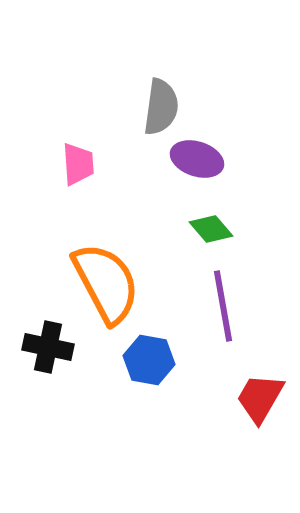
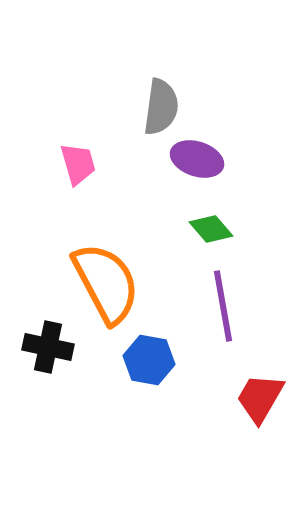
pink trapezoid: rotated 12 degrees counterclockwise
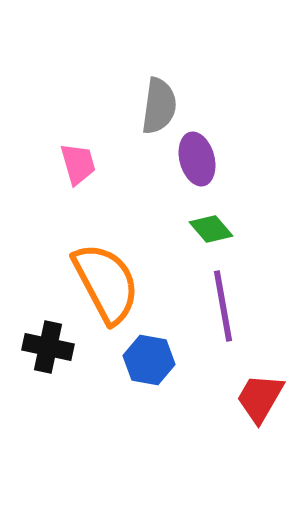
gray semicircle: moved 2 px left, 1 px up
purple ellipse: rotated 57 degrees clockwise
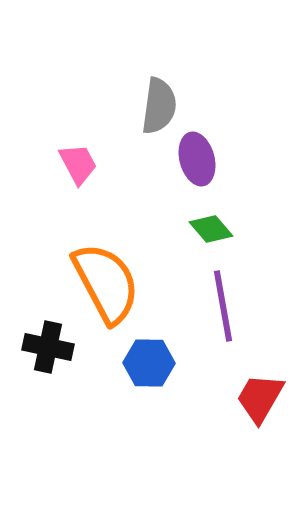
pink trapezoid: rotated 12 degrees counterclockwise
blue hexagon: moved 3 px down; rotated 9 degrees counterclockwise
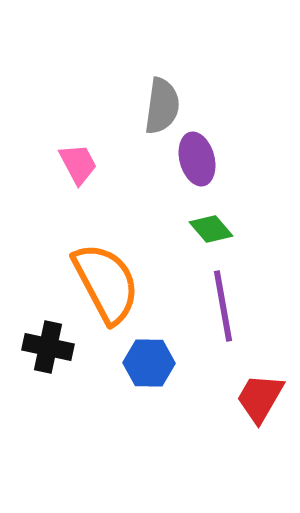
gray semicircle: moved 3 px right
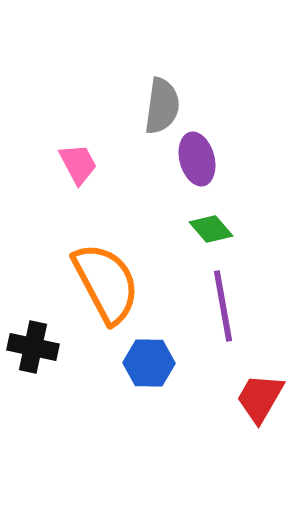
black cross: moved 15 px left
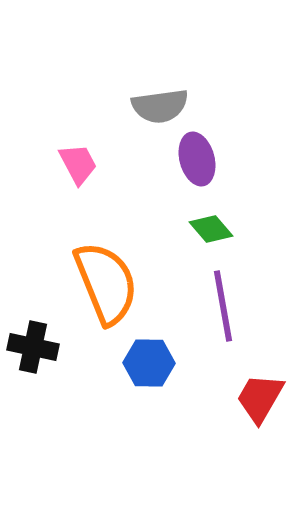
gray semicircle: moved 2 px left; rotated 74 degrees clockwise
orange semicircle: rotated 6 degrees clockwise
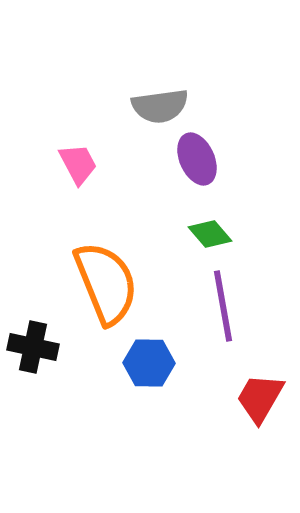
purple ellipse: rotated 9 degrees counterclockwise
green diamond: moved 1 px left, 5 px down
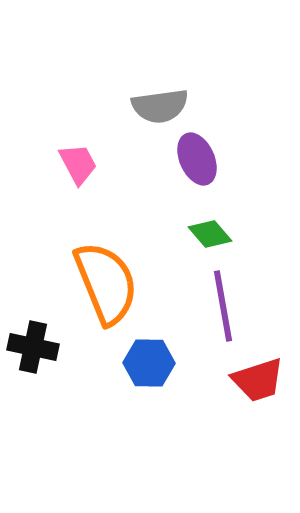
red trapezoid: moved 2 px left, 18 px up; rotated 138 degrees counterclockwise
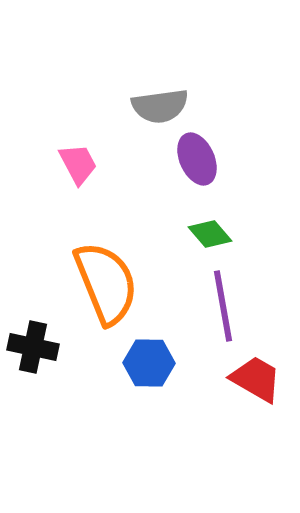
red trapezoid: moved 2 px left, 1 px up; rotated 132 degrees counterclockwise
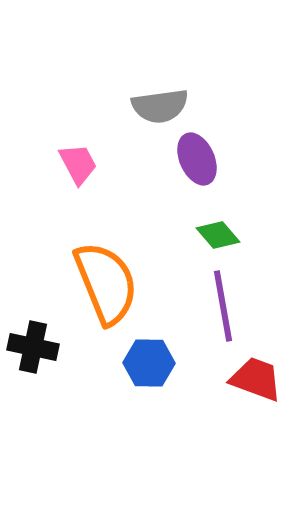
green diamond: moved 8 px right, 1 px down
red trapezoid: rotated 10 degrees counterclockwise
